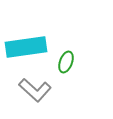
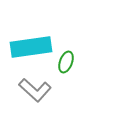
cyan rectangle: moved 5 px right
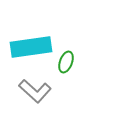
gray L-shape: moved 1 px down
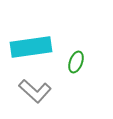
green ellipse: moved 10 px right
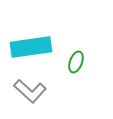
gray L-shape: moved 5 px left
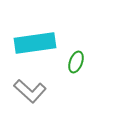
cyan rectangle: moved 4 px right, 4 px up
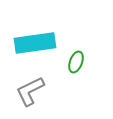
gray L-shape: rotated 112 degrees clockwise
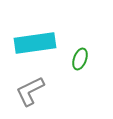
green ellipse: moved 4 px right, 3 px up
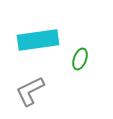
cyan rectangle: moved 3 px right, 3 px up
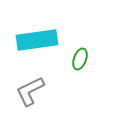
cyan rectangle: moved 1 px left
